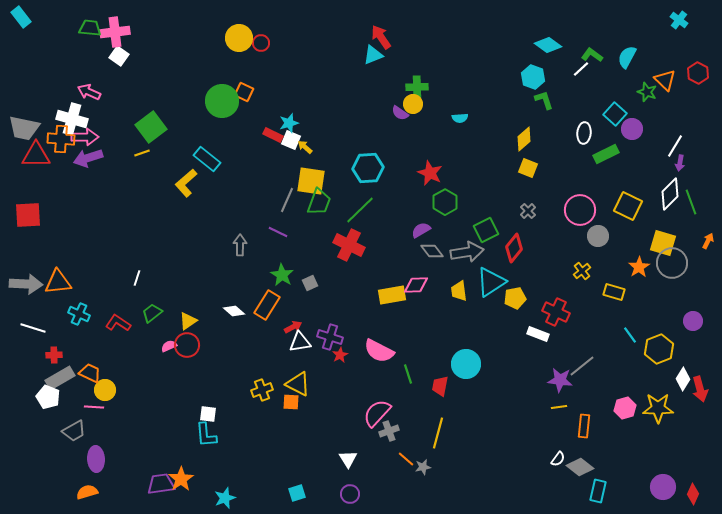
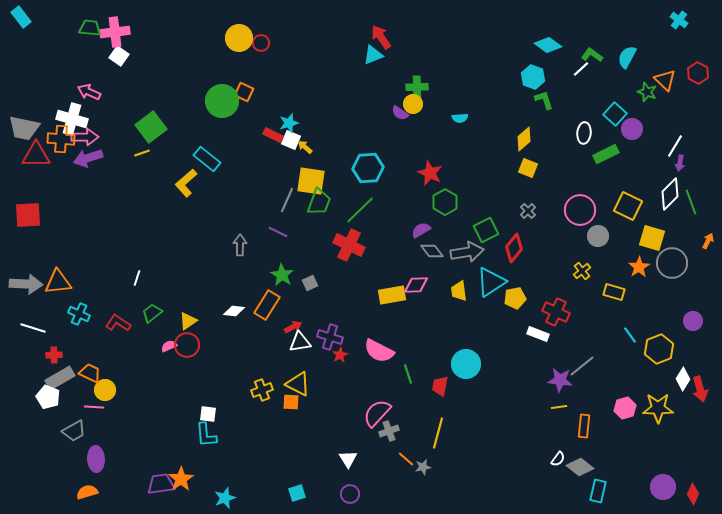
yellow square at (663, 243): moved 11 px left, 5 px up
white diamond at (234, 311): rotated 35 degrees counterclockwise
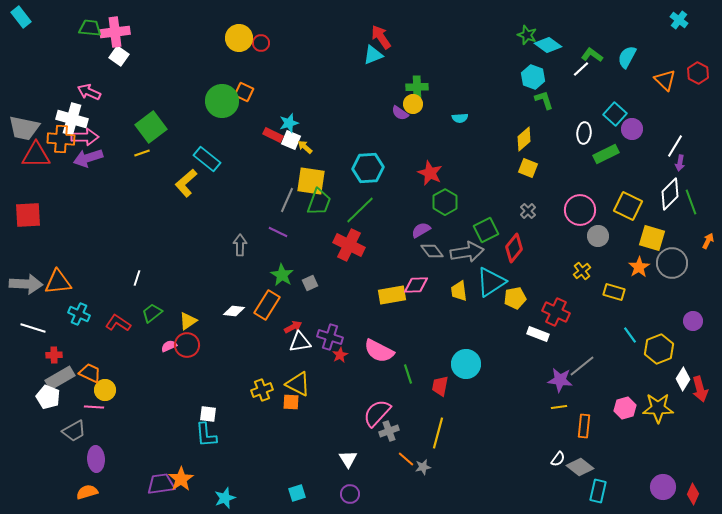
green star at (647, 92): moved 120 px left, 57 px up
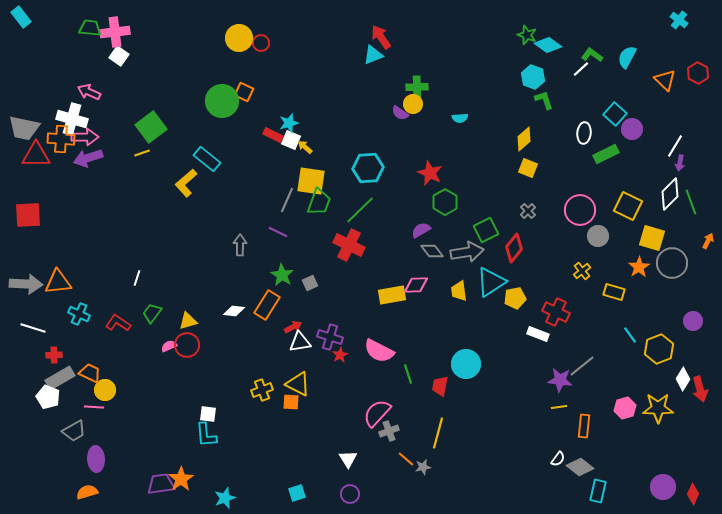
green trapezoid at (152, 313): rotated 15 degrees counterclockwise
yellow triangle at (188, 321): rotated 18 degrees clockwise
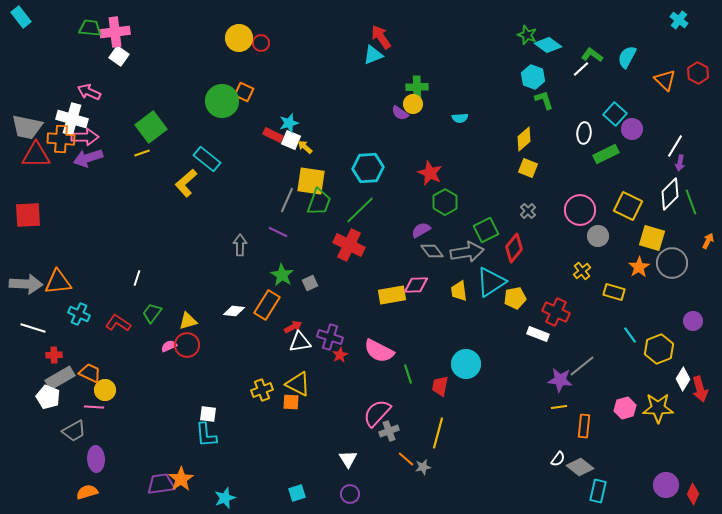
gray trapezoid at (24, 128): moved 3 px right, 1 px up
purple circle at (663, 487): moved 3 px right, 2 px up
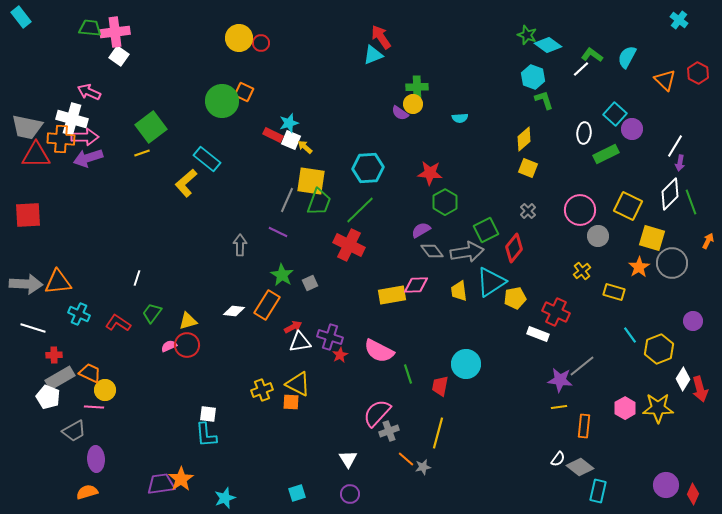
red star at (430, 173): rotated 20 degrees counterclockwise
pink hexagon at (625, 408): rotated 15 degrees counterclockwise
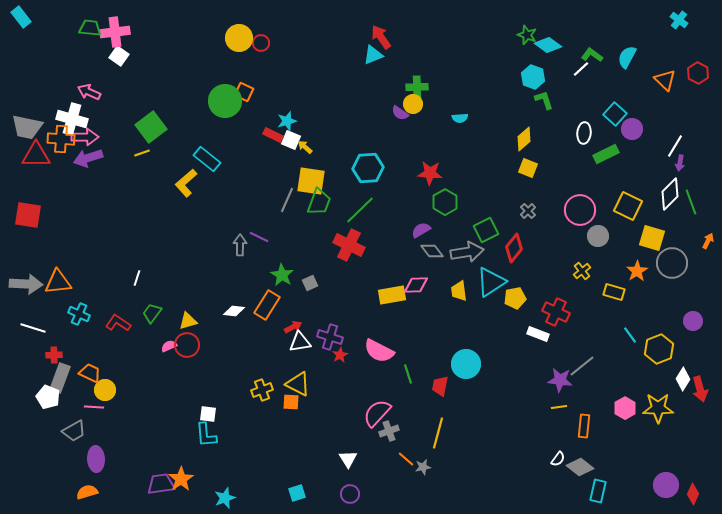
green circle at (222, 101): moved 3 px right
cyan star at (289, 123): moved 2 px left, 2 px up
red square at (28, 215): rotated 12 degrees clockwise
purple line at (278, 232): moved 19 px left, 5 px down
orange star at (639, 267): moved 2 px left, 4 px down
gray rectangle at (60, 378): rotated 40 degrees counterclockwise
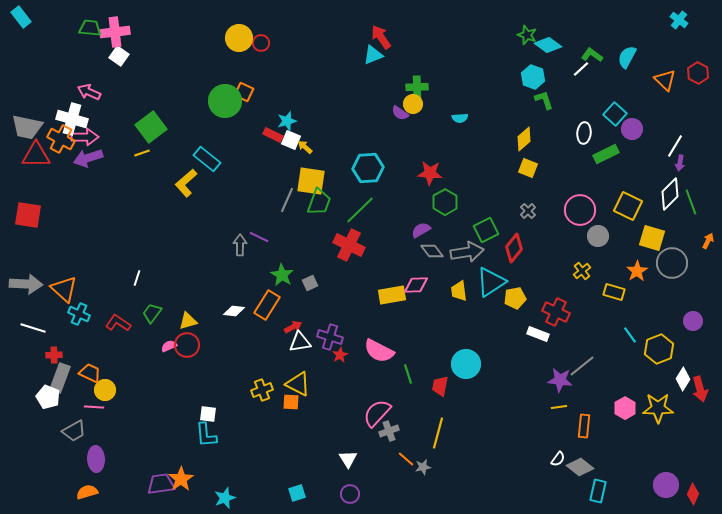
orange cross at (61, 139): rotated 24 degrees clockwise
orange triangle at (58, 282): moved 6 px right, 7 px down; rotated 48 degrees clockwise
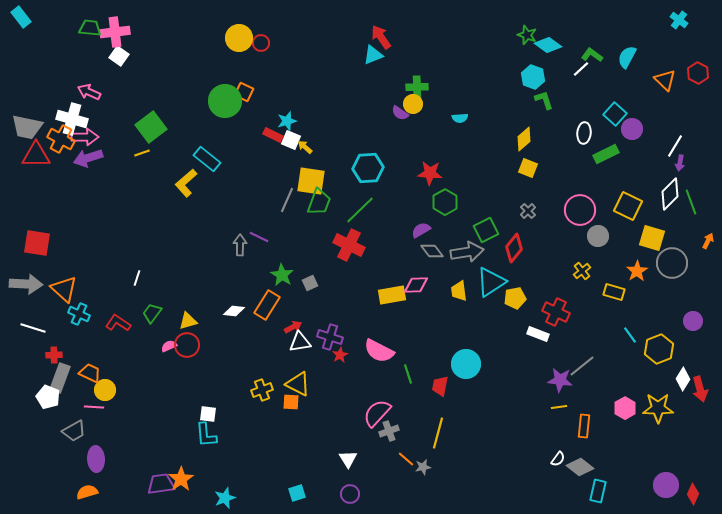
red square at (28, 215): moved 9 px right, 28 px down
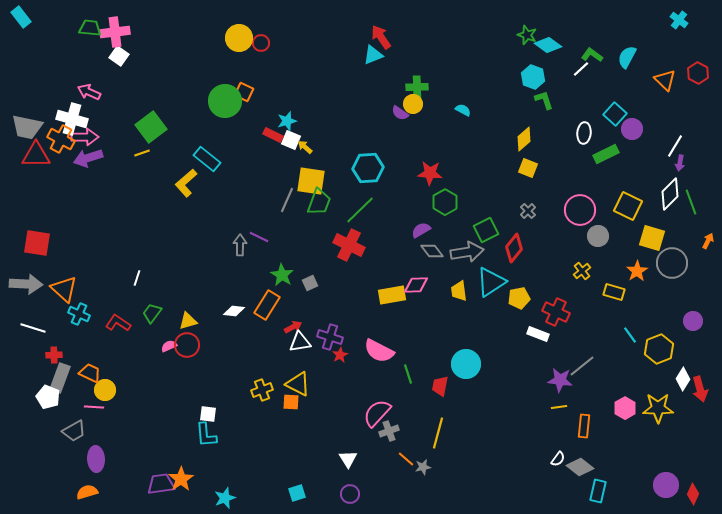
cyan semicircle at (460, 118): moved 3 px right, 8 px up; rotated 147 degrees counterclockwise
yellow pentagon at (515, 298): moved 4 px right
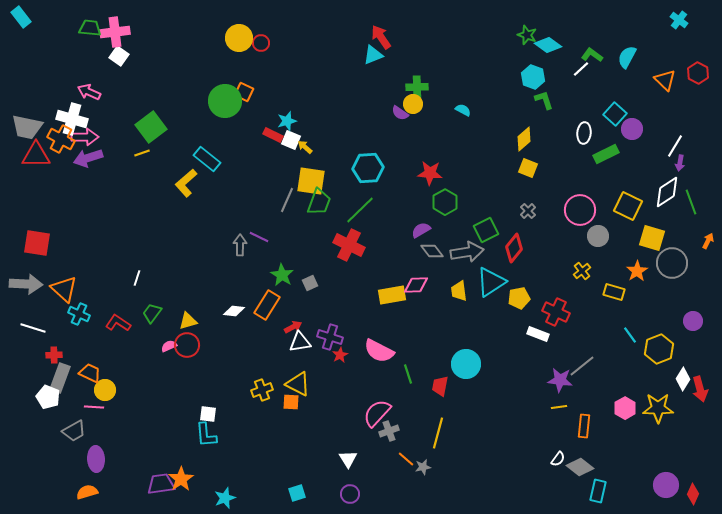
white diamond at (670, 194): moved 3 px left, 2 px up; rotated 12 degrees clockwise
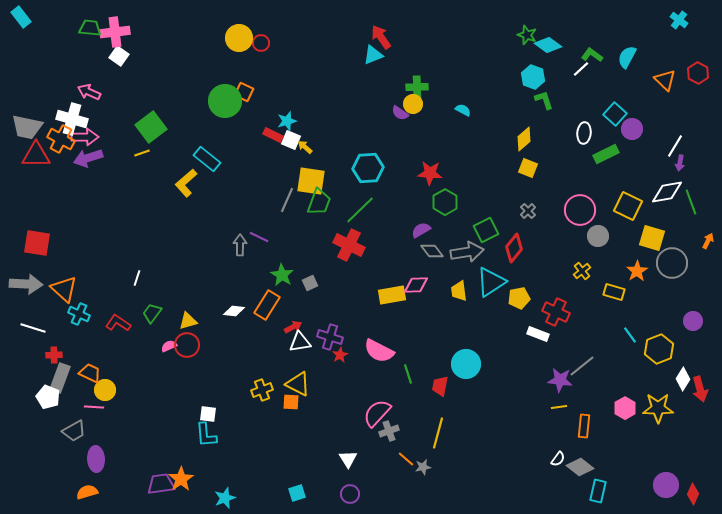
white diamond at (667, 192): rotated 24 degrees clockwise
